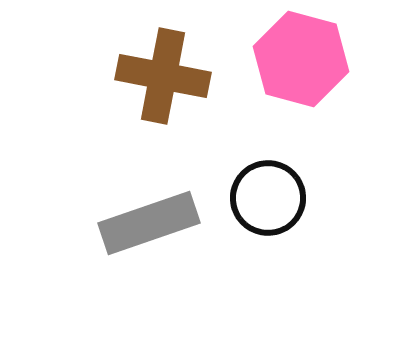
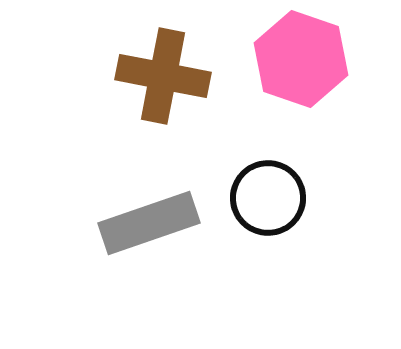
pink hexagon: rotated 4 degrees clockwise
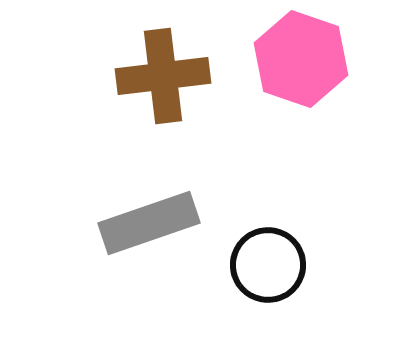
brown cross: rotated 18 degrees counterclockwise
black circle: moved 67 px down
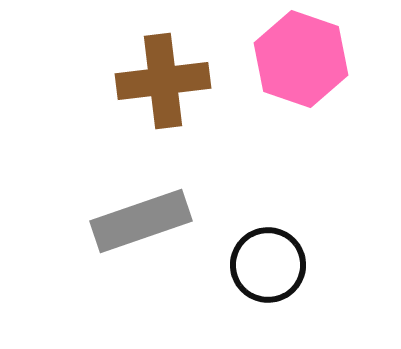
brown cross: moved 5 px down
gray rectangle: moved 8 px left, 2 px up
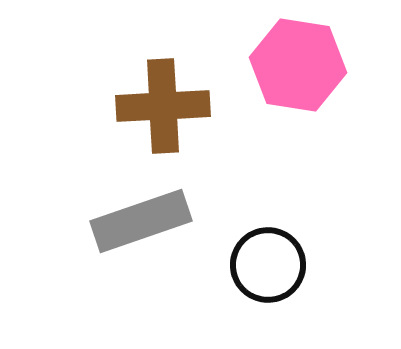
pink hexagon: moved 3 px left, 6 px down; rotated 10 degrees counterclockwise
brown cross: moved 25 px down; rotated 4 degrees clockwise
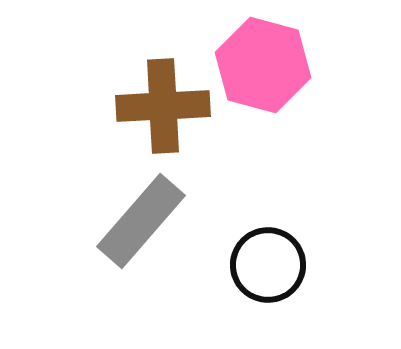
pink hexagon: moved 35 px left; rotated 6 degrees clockwise
gray rectangle: rotated 30 degrees counterclockwise
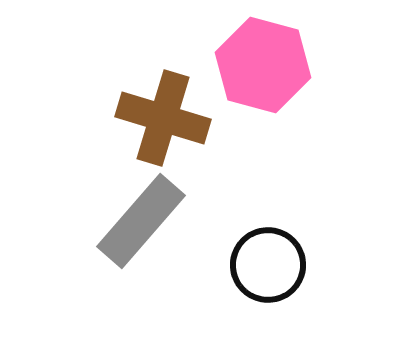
brown cross: moved 12 px down; rotated 20 degrees clockwise
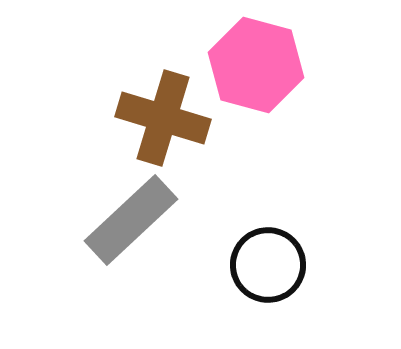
pink hexagon: moved 7 px left
gray rectangle: moved 10 px left, 1 px up; rotated 6 degrees clockwise
